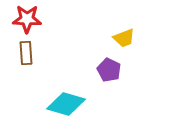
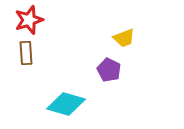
red star: moved 2 px right, 1 px down; rotated 20 degrees counterclockwise
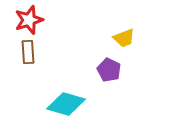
brown rectangle: moved 2 px right, 1 px up
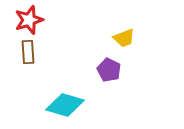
cyan diamond: moved 1 px left, 1 px down
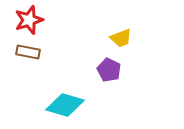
yellow trapezoid: moved 3 px left
brown rectangle: rotated 75 degrees counterclockwise
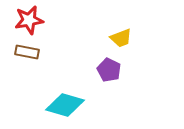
red star: rotated 8 degrees clockwise
brown rectangle: moved 1 px left
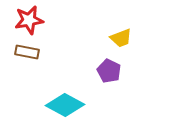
purple pentagon: moved 1 px down
cyan diamond: rotated 12 degrees clockwise
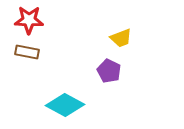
red star: rotated 12 degrees clockwise
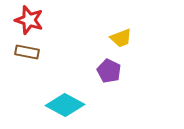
red star: rotated 16 degrees clockwise
